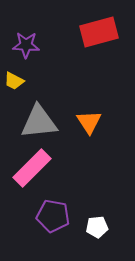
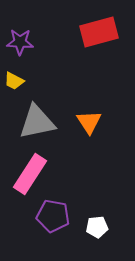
purple star: moved 6 px left, 3 px up
gray triangle: moved 2 px left; rotated 6 degrees counterclockwise
pink rectangle: moved 2 px left, 6 px down; rotated 12 degrees counterclockwise
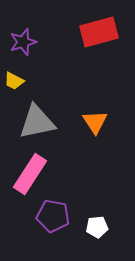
purple star: moved 3 px right; rotated 20 degrees counterclockwise
orange triangle: moved 6 px right
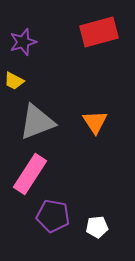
gray triangle: rotated 9 degrees counterclockwise
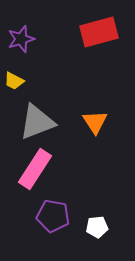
purple star: moved 2 px left, 3 px up
pink rectangle: moved 5 px right, 5 px up
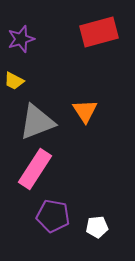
orange triangle: moved 10 px left, 11 px up
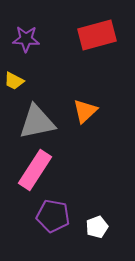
red rectangle: moved 2 px left, 3 px down
purple star: moved 5 px right; rotated 20 degrees clockwise
orange triangle: rotated 20 degrees clockwise
gray triangle: rotated 9 degrees clockwise
pink rectangle: moved 1 px down
white pentagon: rotated 15 degrees counterclockwise
